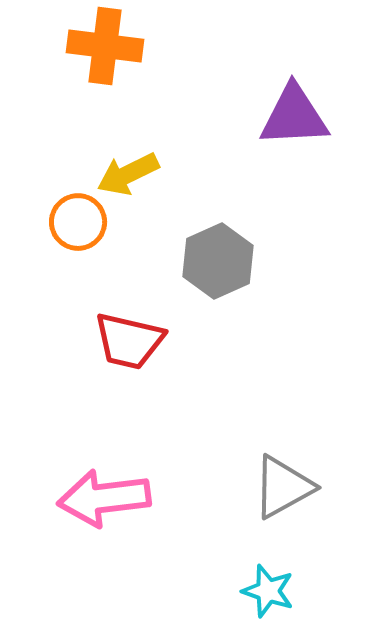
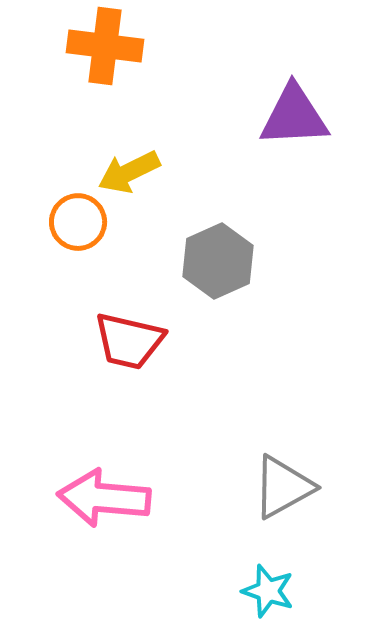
yellow arrow: moved 1 px right, 2 px up
pink arrow: rotated 12 degrees clockwise
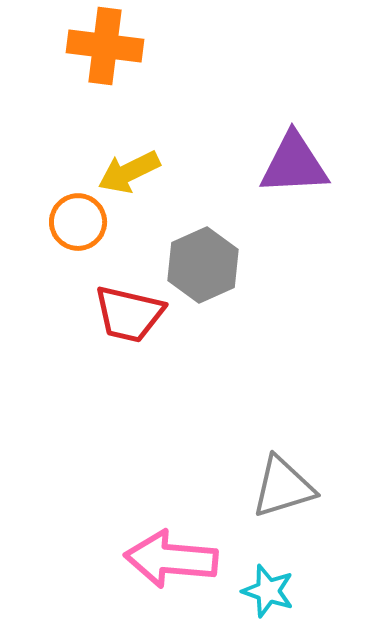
purple triangle: moved 48 px down
gray hexagon: moved 15 px left, 4 px down
red trapezoid: moved 27 px up
gray triangle: rotated 12 degrees clockwise
pink arrow: moved 67 px right, 61 px down
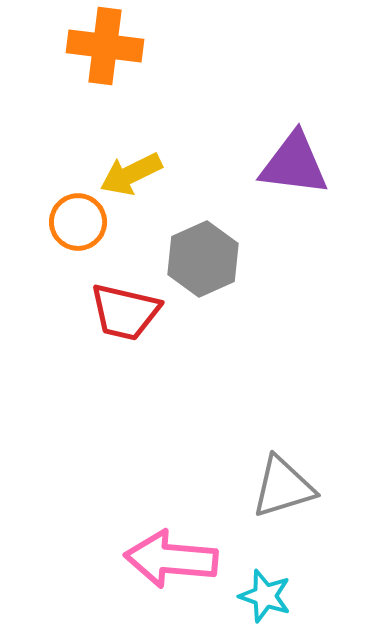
purple triangle: rotated 10 degrees clockwise
yellow arrow: moved 2 px right, 2 px down
gray hexagon: moved 6 px up
red trapezoid: moved 4 px left, 2 px up
cyan star: moved 3 px left, 5 px down
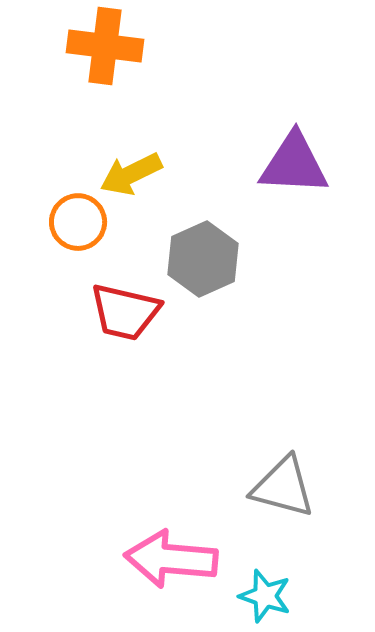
purple triangle: rotated 4 degrees counterclockwise
gray triangle: rotated 32 degrees clockwise
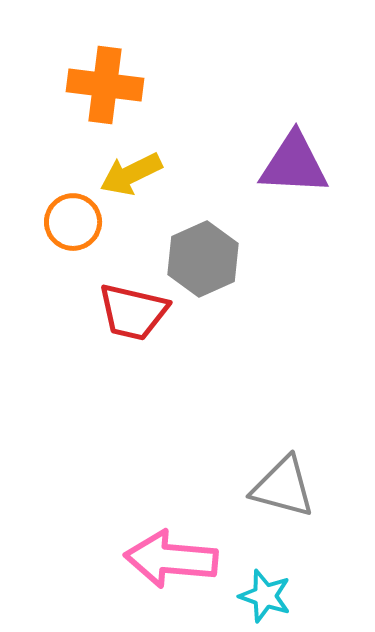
orange cross: moved 39 px down
orange circle: moved 5 px left
red trapezoid: moved 8 px right
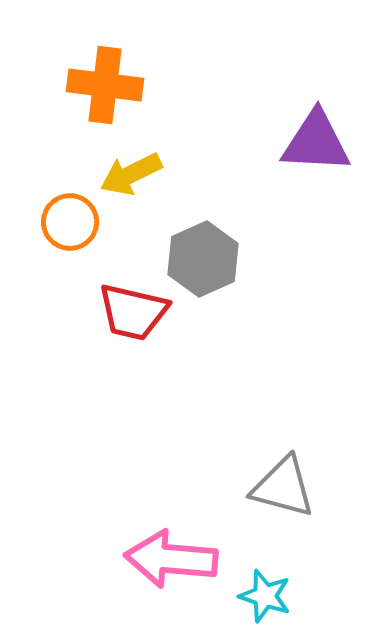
purple triangle: moved 22 px right, 22 px up
orange circle: moved 3 px left
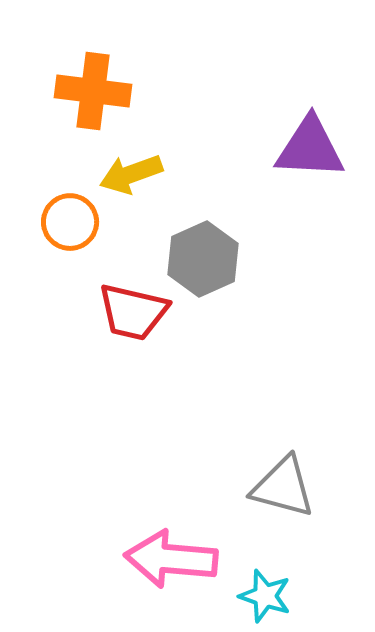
orange cross: moved 12 px left, 6 px down
purple triangle: moved 6 px left, 6 px down
yellow arrow: rotated 6 degrees clockwise
